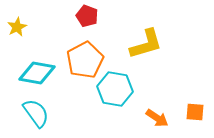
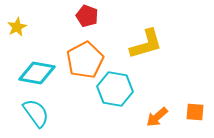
orange arrow: moved 1 px up; rotated 105 degrees clockwise
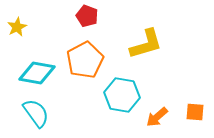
cyan hexagon: moved 7 px right, 6 px down
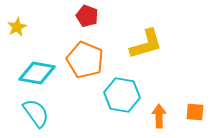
orange pentagon: rotated 21 degrees counterclockwise
orange arrow: moved 2 px right, 1 px up; rotated 130 degrees clockwise
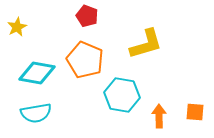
cyan semicircle: rotated 116 degrees clockwise
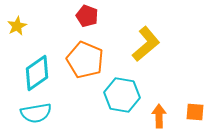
yellow star: moved 1 px up
yellow L-shape: rotated 24 degrees counterclockwise
cyan diamond: rotated 45 degrees counterclockwise
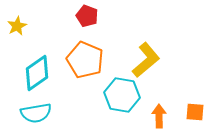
yellow L-shape: moved 16 px down
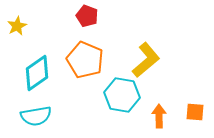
cyan semicircle: moved 3 px down
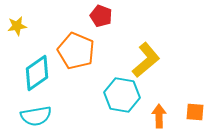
red pentagon: moved 14 px right
yellow star: rotated 18 degrees clockwise
orange pentagon: moved 9 px left, 9 px up
